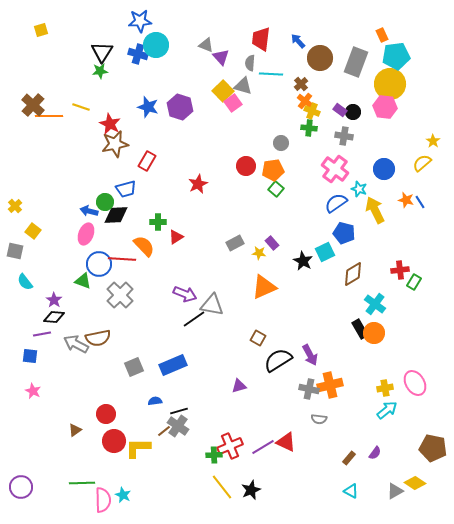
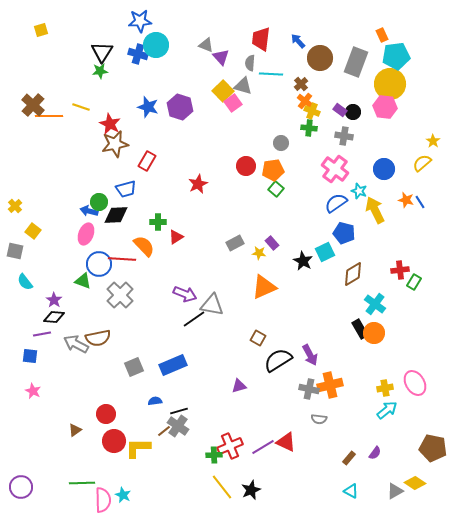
cyan star at (359, 189): moved 2 px down
green circle at (105, 202): moved 6 px left
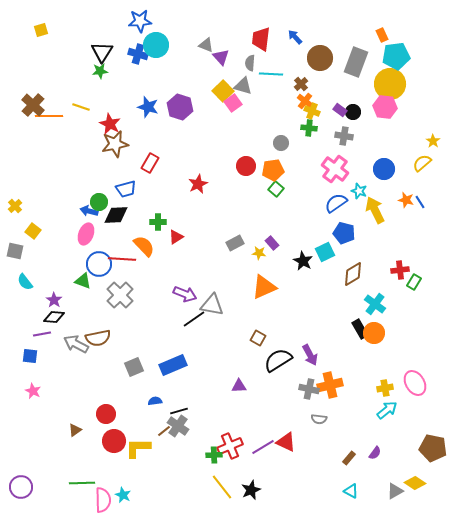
blue arrow at (298, 41): moved 3 px left, 4 px up
red rectangle at (147, 161): moved 3 px right, 2 px down
purple triangle at (239, 386): rotated 14 degrees clockwise
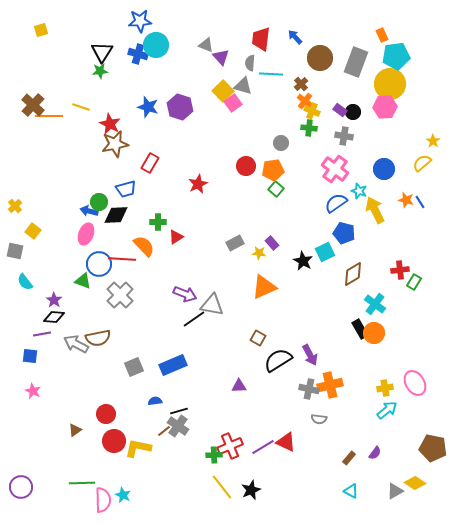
pink hexagon at (385, 107): rotated 10 degrees counterclockwise
yellow L-shape at (138, 448): rotated 12 degrees clockwise
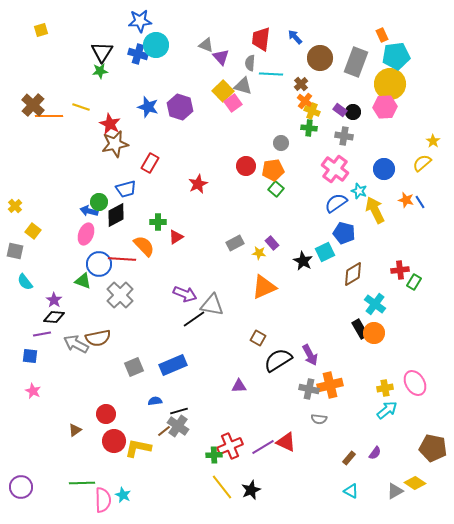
black diamond at (116, 215): rotated 25 degrees counterclockwise
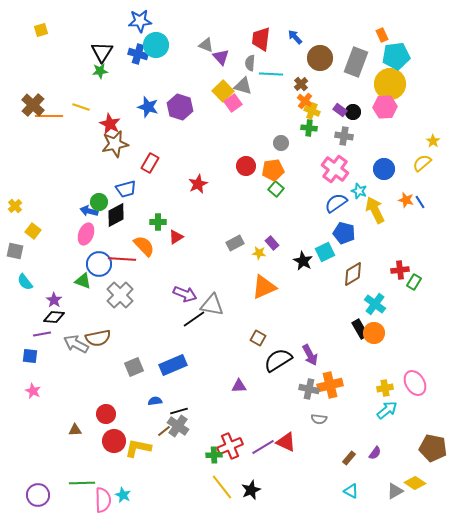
brown triangle at (75, 430): rotated 32 degrees clockwise
purple circle at (21, 487): moved 17 px right, 8 px down
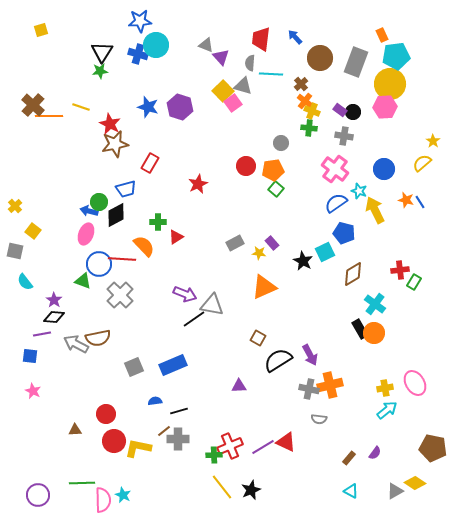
gray cross at (178, 426): moved 13 px down; rotated 35 degrees counterclockwise
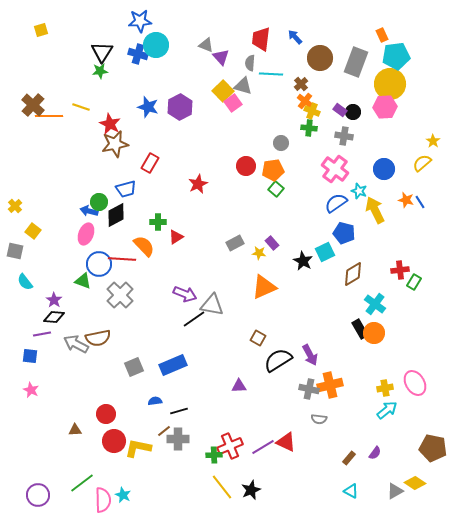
purple hexagon at (180, 107): rotated 15 degrees clockwise
pink star at (33, 391): moved 2 px left, 1 px up
green line at (82, 483): rotated 35 degrees counterclockwise
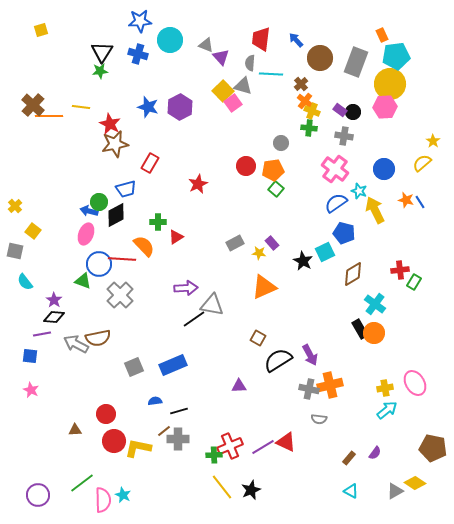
blue arrow at (295, 37): moved 1 px right, 3 px down
cyan circle at (156, 45): moved 14 px right, 5 px up
yellow line at (81, 107): rotated 12 degrees counterclockwise
purple arrow at (185, 294): moved 1 px right, 6 px up; rotated 25 degrees counterclockwise
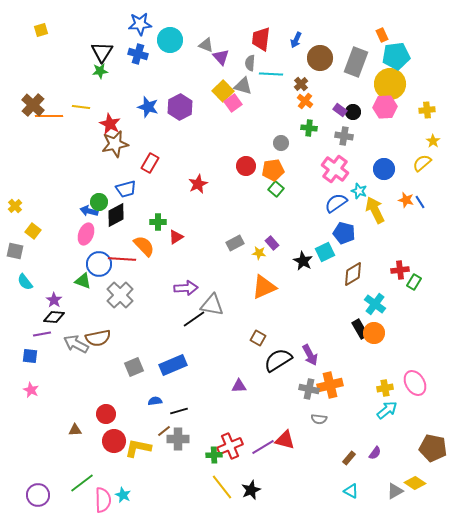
blue star at (140, 21): moved 3 px down
blue arrow at (296, 40): rotated 112 degrees counterclockwise
yellow cross at (312, 111): moved 115 px right, 1 px up; rotated 28 degrees counterclockwise
red triangle at (286, 442): moved 1 px left, 2 px up; rotated 10 degrees counterclockwise
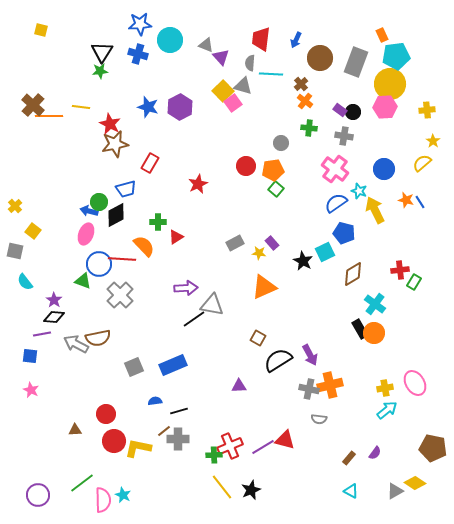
yellow square at (41, 30): rotated 32 degrees clockwise
